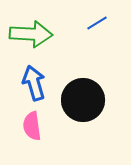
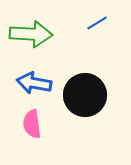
blue arrow: rotated 64 degrees counterclockwise
black circle: moved 2 px right, 5 px up
pink semicircle: moved 2 px up
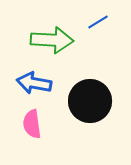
blue line: moved 1 px right, 1 px up
green arrow: moved 21 px right, 6 px down
black circle: moved 5 px right, 6 px down
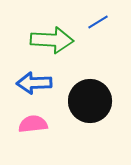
blue arrow: rotated 12 degrees counterclockwise
pink semicircle: moved 1 px right; rotated 92 degrees clockwise
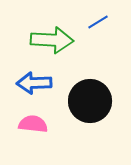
pink semicircle: rotated 12 degrees clockwise
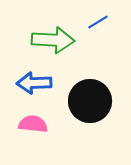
green arrow: moved 1 px right
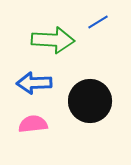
pink semicircle: rotated 12 degrees counterclockwise
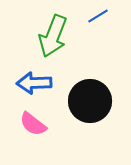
blue line: moved 6 px up
green arrow: moved 4 px up; rotated 108 degrees clockwise
pink semicircle: rotated 136 degrees counterclockwise
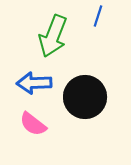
blue line: rotated 40 degrees counterclockwise
black circle: moved 5 px left, 4 px up
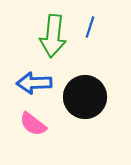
blue line: moved 8 px left, 11 px down
green arrow: rotated 15 degrees counterclockwise
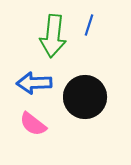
blue line: moved 1 px left, 2 px up
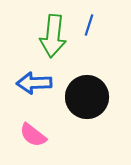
black circle: moved 2 px right
pink semicircle: moved 11 px down
